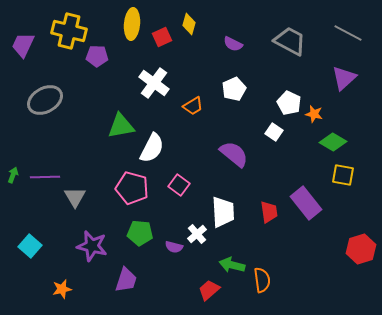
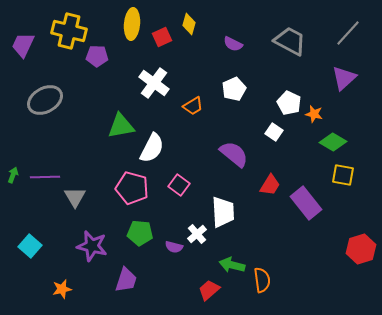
gray line at (348, 33): rotated 76 degrees counterclockwise
red trapezoid at (269, 212): moved 1 px right, 27 px up; rotated 40 degrees clockwise
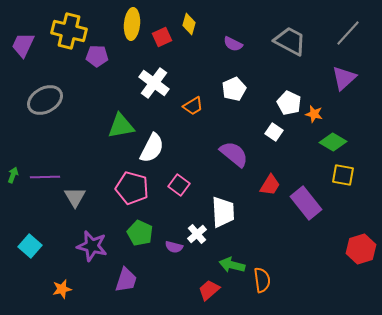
green pentagon at (140, 233): rotated 20 degrees clockwise
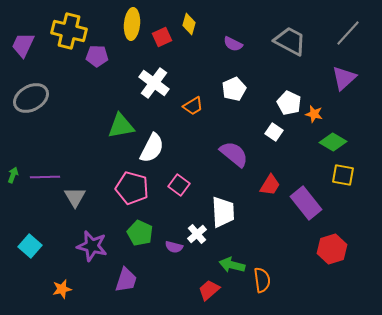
gray ellipse at (45, 100): moved 14 px left, 2 px up
red hexagon at (361, 249): moved 29 px left
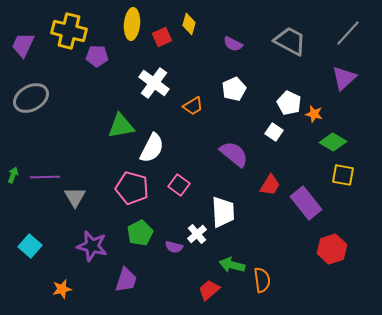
green pentagon at (140, 233): rotated 20 degrees clockwise
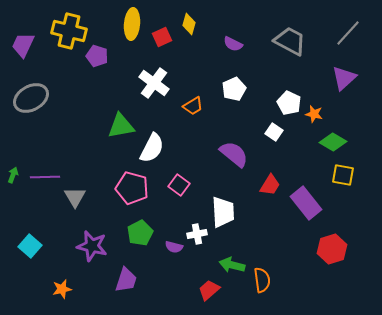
purple pentagon at (97, 56): rotated 15 degrees clockwise
white cross at (197, 234): rotated 30 degrees clockwise
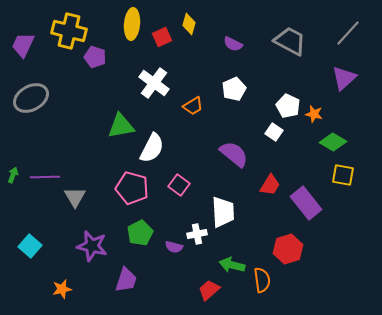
purple pentagon at (97, 56): moved 2 px left, 1 px down
white pentagon at (289, 103): moved 1 px left, 3 px down
red hexagon at (332, 249): moved 44 px left
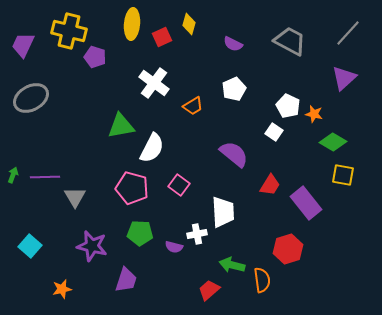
green pentagon at (140, 233): rotated 30 degrees clockwise
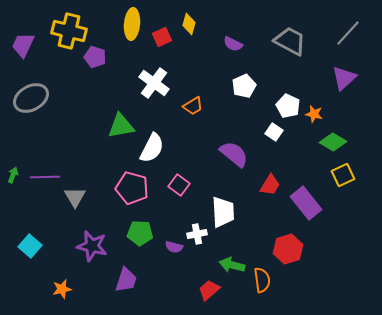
white pentagon at (234, 89): moved 10 px right, 3 px up
yellow square at (343, 175): rotated 35 degrees counterclockwise
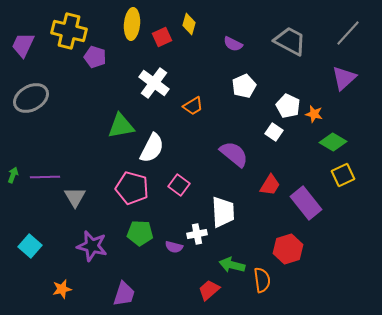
purple trapezoid at (126, 280): moved 2 px left, 14 px down
